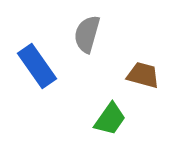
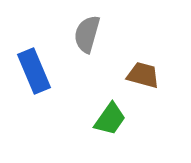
blue rectangle: moved 3 px left, 5 px down; rotated 12 degrees clockwise
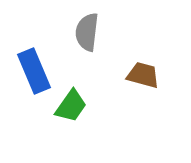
gray semicircle: moved 2 px up; rotated 9 degrees counterclockwise
green trapezoid: moved 39 px left, 13 px up
